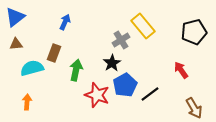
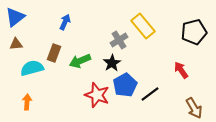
gray cross: moved 2 px left
green arrow: moved 4 px right, 9 px up; rotated 125 degrees counterclockwise
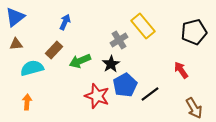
brown rectangle: moved 3 px up; rotated 24 degrees clockwise
black star: moved 1 px left, 1 px down
red star: moved 1 px down
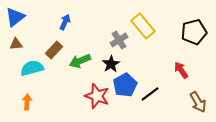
brown arrow: moved 4 px right, 6 px up
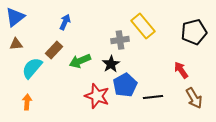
gray cross: moved 1 px right; rotated 24 degrees clockwise
cyan semicircle: rotated 35 degrees counterclockwise
black line: moved 3 px right, 3 px down; rotated 30 degrees clockwise
brown arrow: moved 4 px left, 4 px up
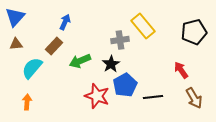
blue triangle: rotated 10 degrees counterclockwise
brown rectangle: moved 4 px up
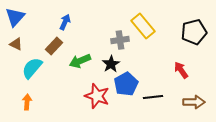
brown triangle: rotated 32 degrees clockwise
blue pentagon: moved 1 px right, 1 px up
brown arrow: moved 4 px down; rotated 60 degrees counterclockwise
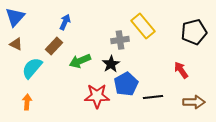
red star: rotated 20 degrees counterclockwise
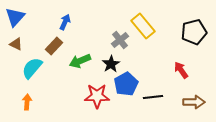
gray cross: rotated 30 degrees counterclockwise
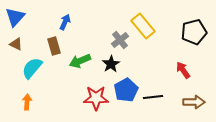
brown rectangle: rotated 60 degrees counterclockwise
red arrow: moved 2 px right
blue pentagon: moved 6 px down
red star: moved 1 px left, 2 px down
